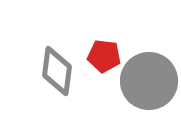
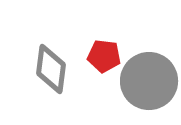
gray diamond: moved 6 px left, 2 px up
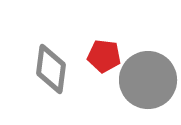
gray circle: moved 1 px left, 1 px up
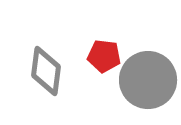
gray diamond: moved 5 px left, 2 px down
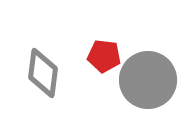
gray diamond: moved 3 px left, 2 px down
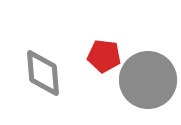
gray diamond: rotated 12 degrees counterclockwise
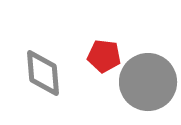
gray circle: moved 2 px down
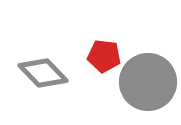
gray diamond: rotated 39 degrees counterclockwise
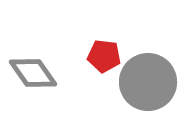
gray diamond: moved 10 px left; rotated 9 degrees clockwise
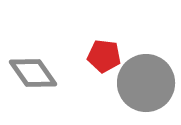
gray circle: moved 2 px left, 1 px down
